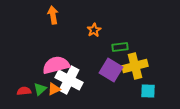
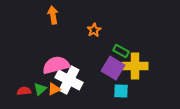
green rectangle: moved 1 px right, 4 px down; rotated 35 degrees clockwise
yellow cross: rotated 15 degrees clockwise
purple square: moved 2 px right, 2 px up
cyan square: moved 27 px left
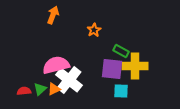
orange arrow: rotated 30 degrees clockwise
purple square: moved 1 px left, 1 px down; rotated 25 degrees counterclockwise
white cross: rotated 12 degrees clockwise
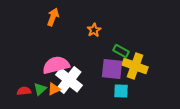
orange arrow: moved 2 px down
yellow cross: rotated 20 degrees clockwise
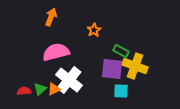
orange arrow: moved 2 px left
pink semicircle: moved 13 px up
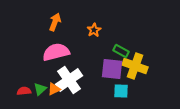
orange arrow: moved 4 px right, 5 px down
white cross: rotated 16 degrees clockwise
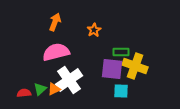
green rectangle: moved 1 px down; rotated 28 degrees counterclockwise
red semicircle: moved 2 px down
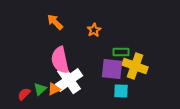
orange arrow: rotated 66 degrees counterclockwise
pink semicircle: moved 4 px right, 8 px down; rotated 88 degrees counterclockwise
red semicircle: moved 1 px down; rotated 40 degrees counterclockwise
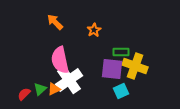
cyan square: rotated 28 degrees counterclockwise
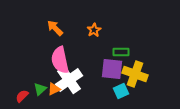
orange arrow: moved 6 px down
yellow cross: moved 8 px down
red semicircle: moved 2 px left, 2 px down
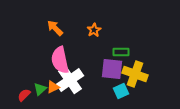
white cross: moved 1 px right
orange triangle: moved 1 px left, 2 px up
red semicircle: moved 2 px right, 1 px up
